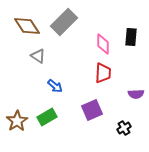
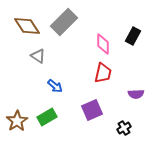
black rectangle: moved 2 px right, 1 px up; rotated 24 degrees clockwise
red trapezoid: rotated 10 degrees clockwise
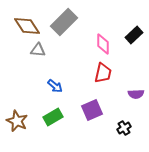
black rectangle: moved 1 px right, 1 px up; rotated 18 degrees clockwise
gray triangle: moved 6 px up; rotated 28 degrees counterclockwise
green rectangle: moved 6 px right
brown star: rotated 15 degrees counterclockwise
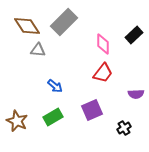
red trapezoid: rotated 25 degrees clockwise
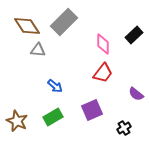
purple semicircle: rotated 42 degrees clockwise
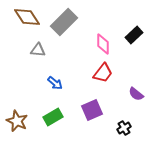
brown diamond: moved 9 px up
blue arrow: moved 3 px up
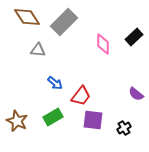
black rectangle: moved 2 px down
red trapezoid: moved 22 px left, 23 px down
purple square: moved 1 px right, 10 px down; rotated 30 degrees clockwise
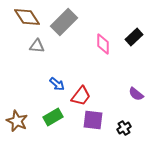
gray triangle: moved 1 px left, 4 px up
blue arrow: moved 2 px right, 1 px down
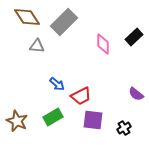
red trapezoid: rotated 25 degrees clockwise
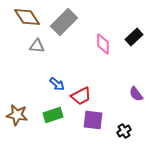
purple semicircle: rotated 14 degrees clockwise
green rectangle: moved 2 px up; rotated 12 degrees clockwise
brown star: moved 6 px up; rotated 15 degrees counterclockwise
black cross: moved 3 px down
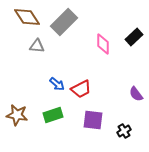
red trapezoid: moved 7 px up
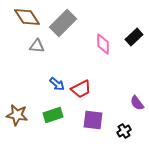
gray rectangle: moved 1 px left, 1 px down
purple semicircle: moved 1 px right, 9 px down
